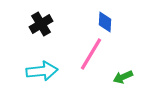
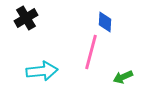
black cross: moved 15 px left, 6 px up
pink line: moved 2 px up; rotated 16 degrees counterclockwise
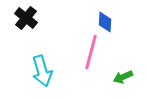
black cross: rotated 20 degrees counterclockwise
cyan arrow: rotated 80 degrees clockwise
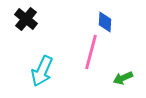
black cross: moved 1 px down
cyan arrow: rotated 40 degrees clockwise
green arrow: moved 1 px down
